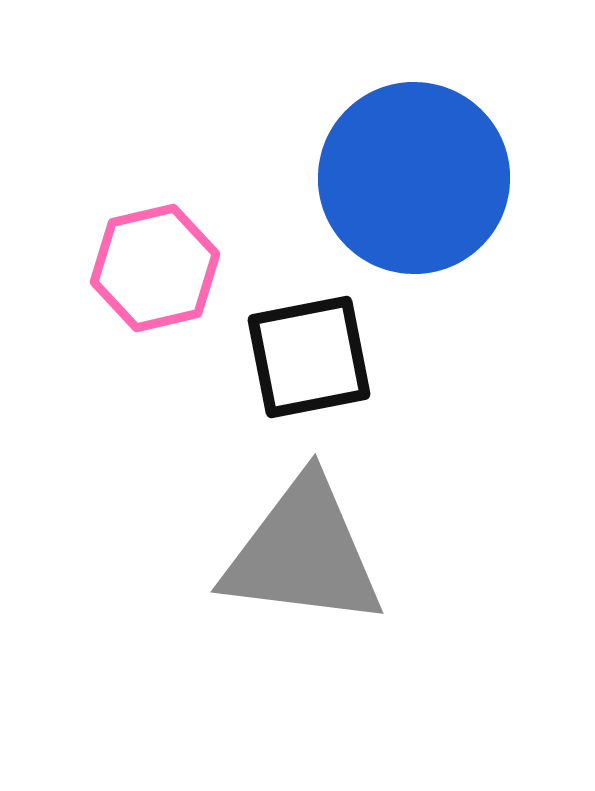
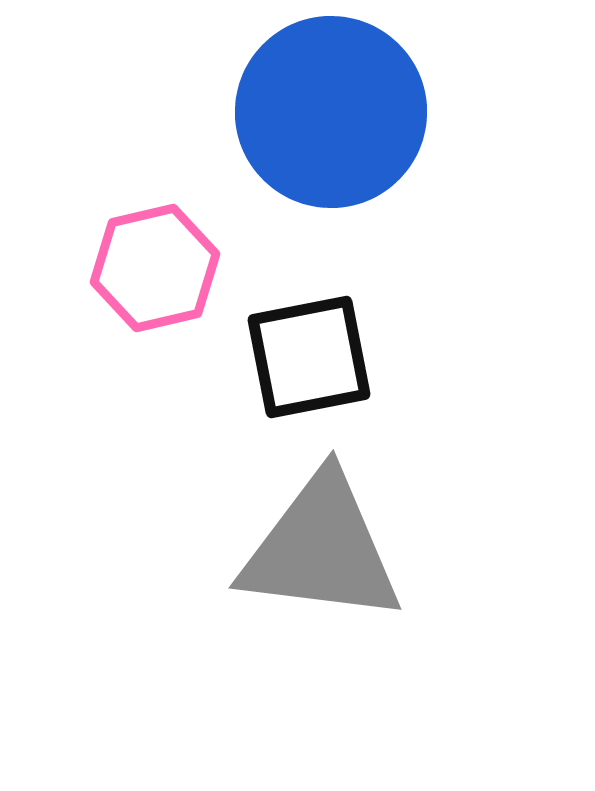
blue circle: moved 83 px left, 66 px up
gray triangle: moved 18 px right, 4 px up
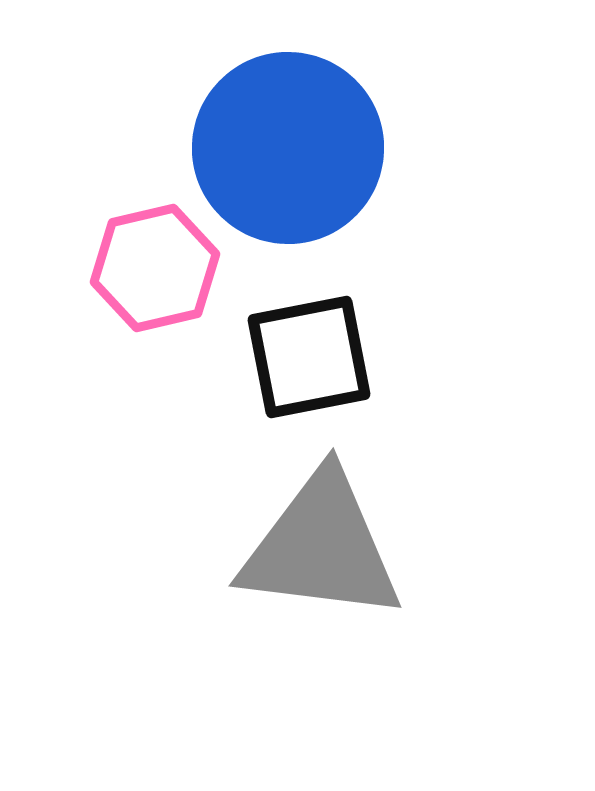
blue circle: moved 43 px left, 36 px down
gray triangle: moved 2 px up
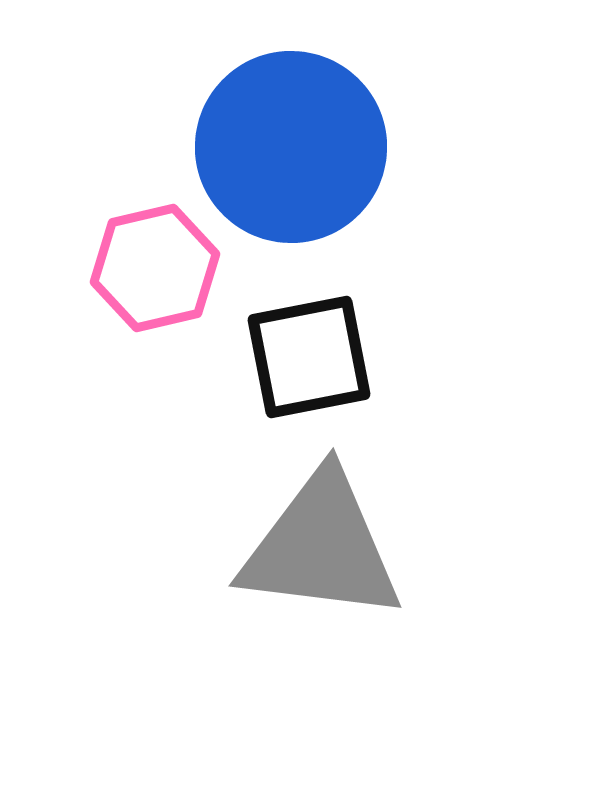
blue circle: moved 3 px right, 1 px up
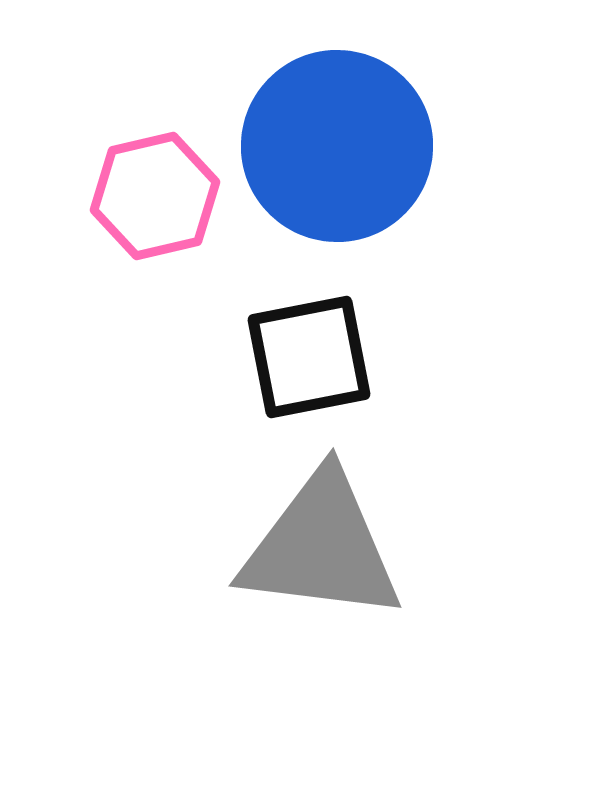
blue circle: moved 46 px right, 1 px up
pink hexagon: moved 72 px up
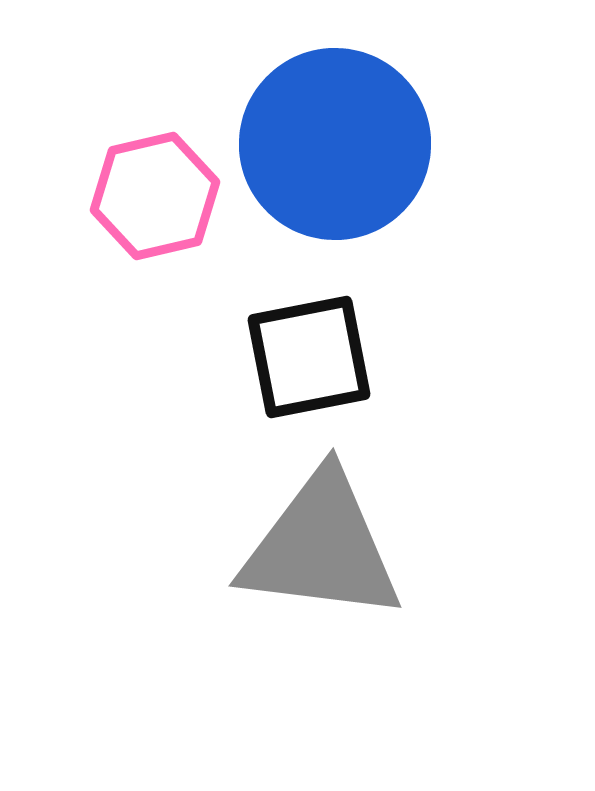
blue circle: moved 2 px left, 2 px up
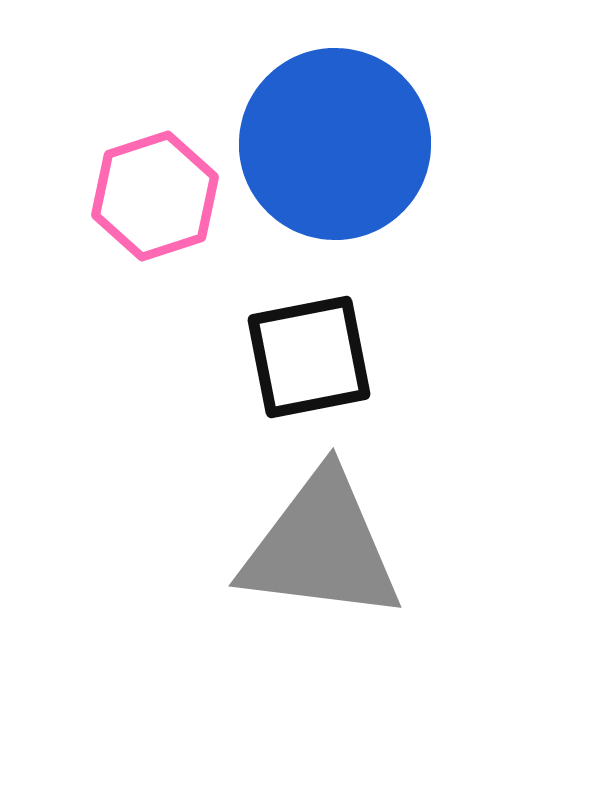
pink hexagon: rotated 5 degrees counterclockwise
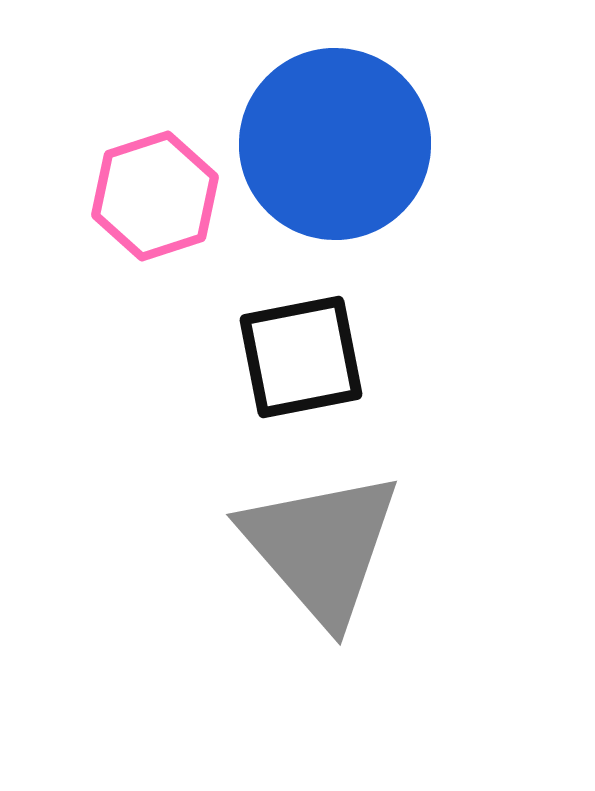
black square: moved 8 px left
gray triangle: rotated 42 degrees clockwise
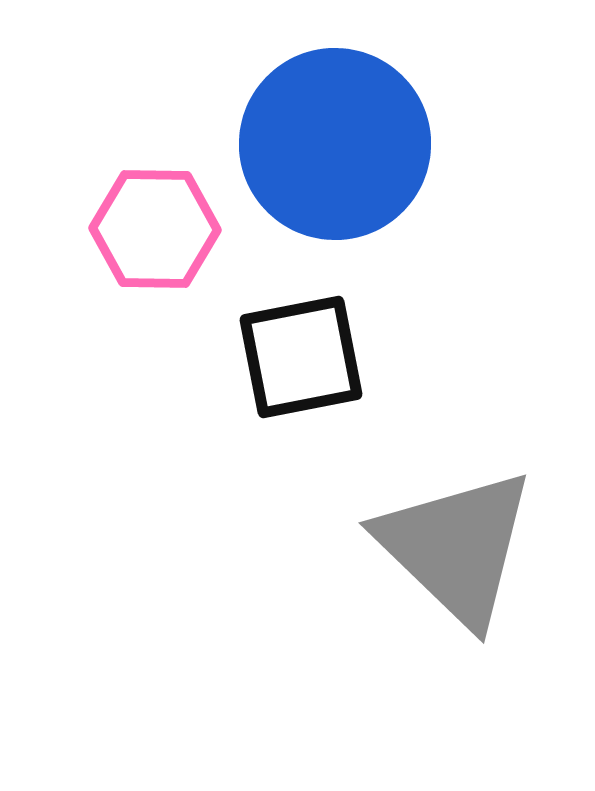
pink hexagon: moved 33 px down; rotated 19 degrees clockwise
gray triangle: moved 135 px right; rotated 5 degrees counterclockwise
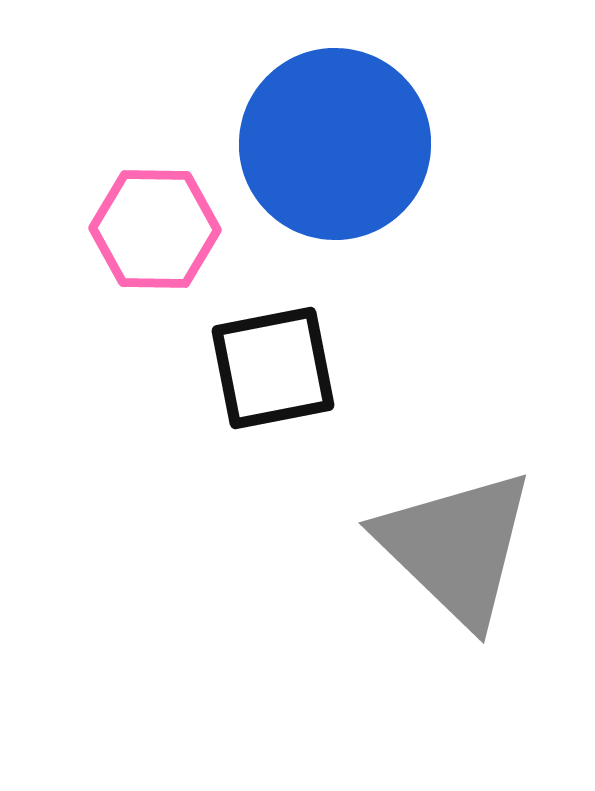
black square: moved 28 px left, 11 px down
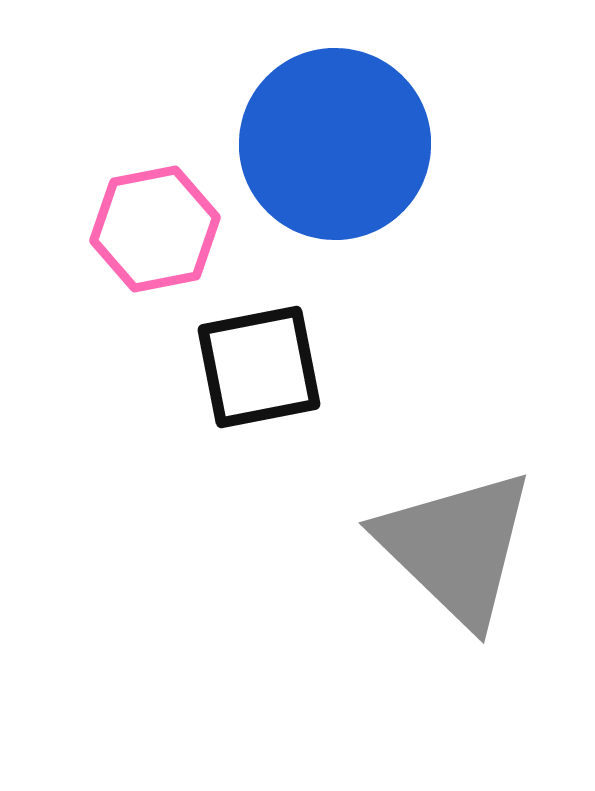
pink hexagon: rotated 12 degrees counterclockwise
black square: moved 14 px left, 1 px up
